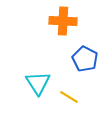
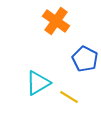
orange cross: moved 7 px left; rotated 32 degrees clockwise
cyan triangle: rotated 32 degrees clockwise
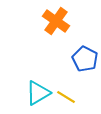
cyan triangle: moved 10 px down
yellow line: moved 3 px left
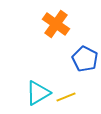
orange cross: moved 3 px down
yellow line: rotated 54 degrees counterclockwise
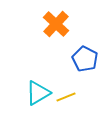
orange cross: rotated 8 degrees clockwise
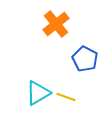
orange cross: rotated 8 degrees clockwise
yellow line: rotated 42 degrees clockwise
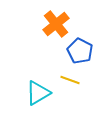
blue pentagon: moved 5 px left, 8 px up
yellow line: moved 4 px right, 17 px up
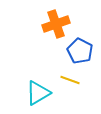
orange cross: rotated 20 degrees clockwise
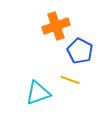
orange cross: moved 2 px down
cyan triangle: rotated 12 degrees clockwise
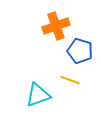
blue pentagon: rotated 10 degrees counterclockwise
cyan triangle: moved 2 px down
